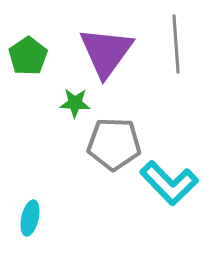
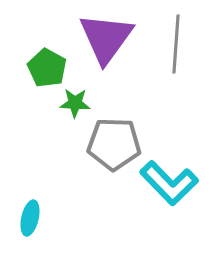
gray line: rotated 8 degrees clockwise
purple triangle: moved 14 px up
green pentagon: moved 19 px right, 12 px down; rotated 9 degrees counterclockwise
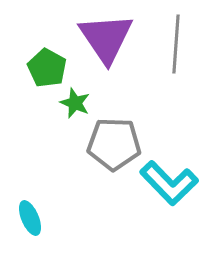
purple triangle: rotated 10 degrees counterclockwise
green star: rotated 20 degrees clockwise
cyan ellipse: rotated 36 degrees counterclockwise
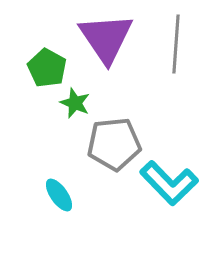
gray pentagon: rotated 8 degrees counterclockwise
cyan ellipse: moved 29 px right, 23 px up; rotated 12 degrees counterclockwise
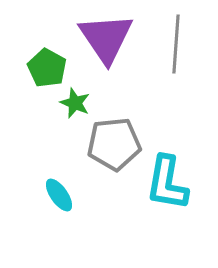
cyan L-shape: moved 2 px left; rotated 54 degrees clockwise
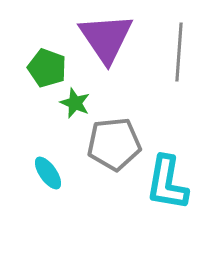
gray line: moved 3 px right, 8 px down
green pentagon: rotated 9 degrees counterclockwise
cyan ellipse: moved 11 px left, 22 px up
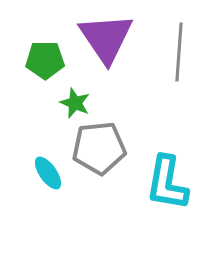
green pentagon: moved 2 px left, 8 px up; rotated 21 degrees counterclockwise
gray pentagon: moved 15 px left, 4 px down
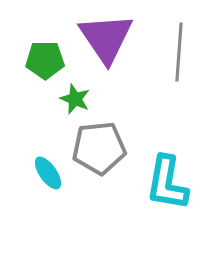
green star: moved 4 px up
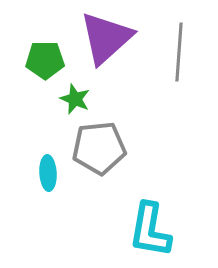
purple triangle: rotated 22 degrees clockwise
cyan ellipse: rotated 32 degrees clockwise
cyan L-shape: moved 17 px left, 47 px down
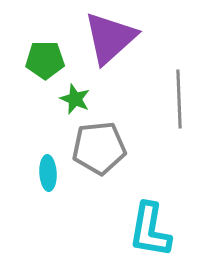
purple triangle: moved 4 px right
gray line: moved 47 px down; rotated 6 degrees counterclockwise
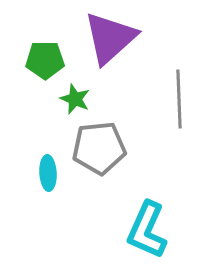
cyan L-shape: moved 3 px left; rotated 14 degrees clockwise
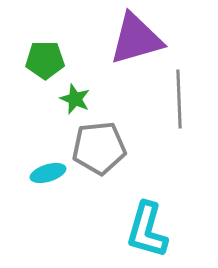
purple triangle: moved 26 px right, 1 px down; rotated 26 degrees clockwise
cyan ellipse: rotated 76 degrees clockwise
cyan L-shape: rotated 8 degrees counterclockwise
